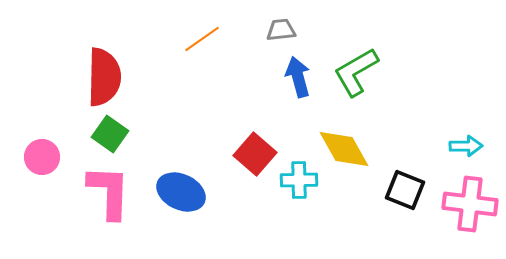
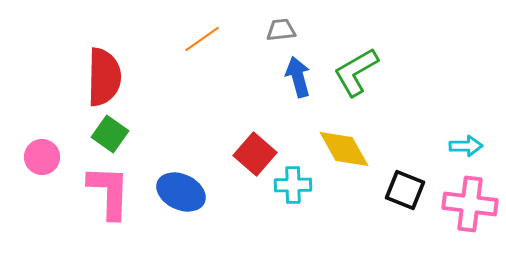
cyan cross: moved 6 px left, 5 px down
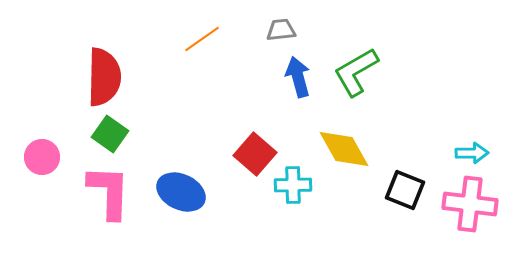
cyan arrow: moved 6 px right, 7 px down
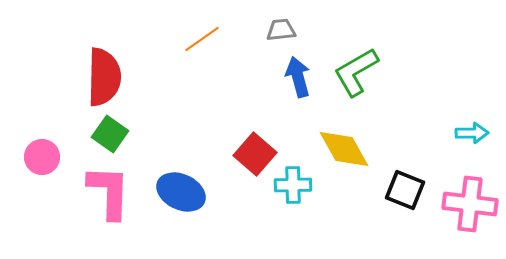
cyan arrow: moved 20 px up
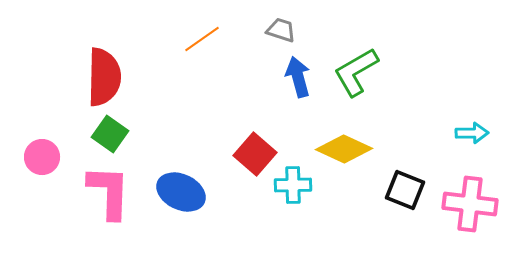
gray trapezoid: rotated 24 degrees clockwise
yellow diamond: rotated 36 degrees counterclockwise
